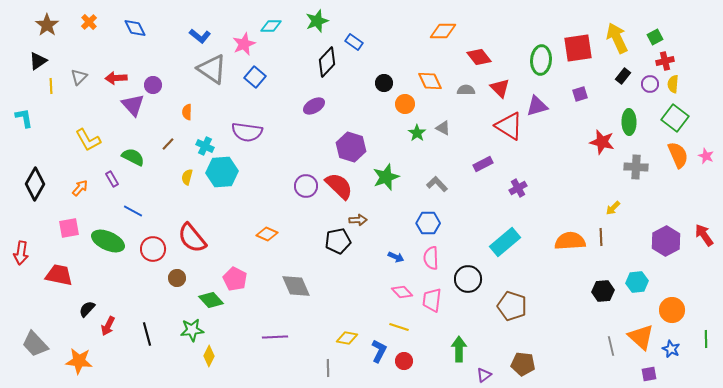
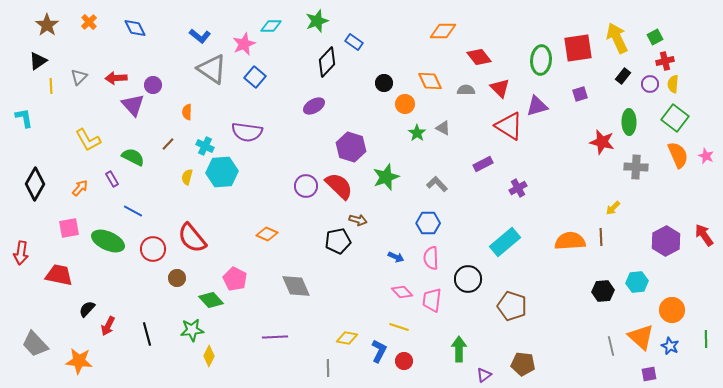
brown arrow at (358, 220): rotated 18 degrees clockwise
blue star at (671, 349): moved 1 px left, 3 px up
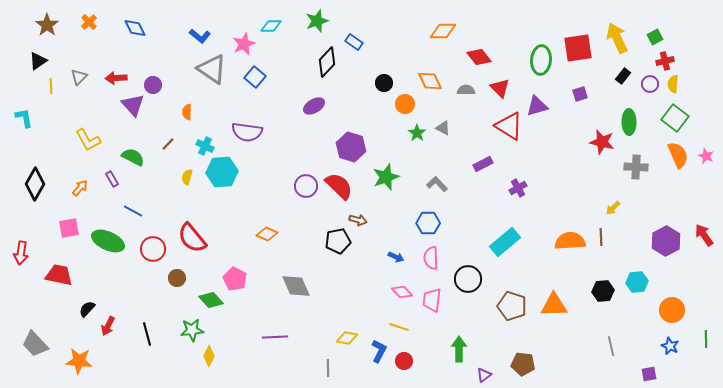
orange triangle at (641, 337): moved 87 px left, 32 px up; rotated 44 degrees counterclockwise
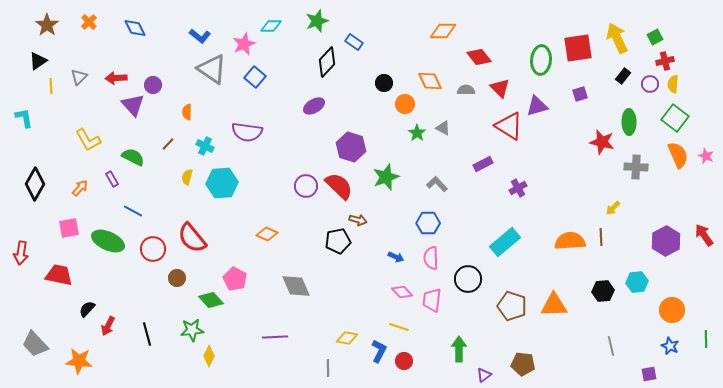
cyan hexagon at (222, 172): moved 11 px down
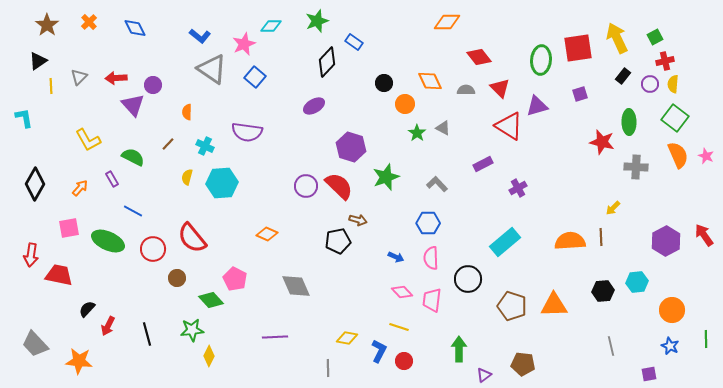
orange diamond at (443, 31): moved 4 px right, 9 px up
red arrow at (21, 253): moved 10 px right, 2 px down
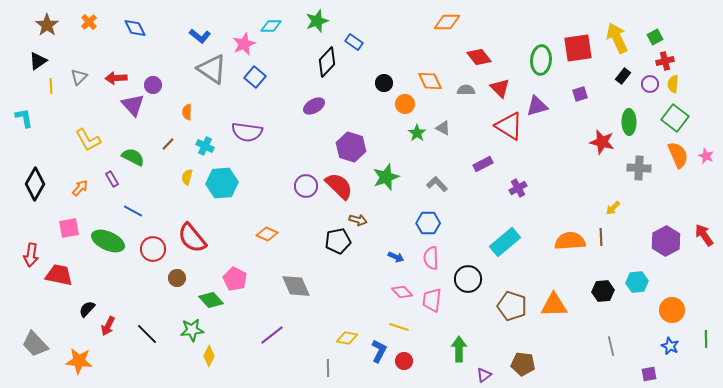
gray cross at (636, 167): moved 3 px right, 1 px down
black line at (147, 334): rotated 30 degrees counterclockwise
purple line at (275, 337): moved 3 px left, 2 px up; rotated 35 degrees counterclockwise
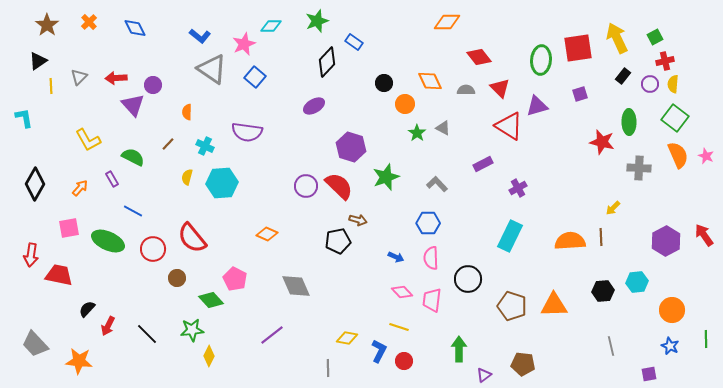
cyan rectangle at (505, 242): moved 5 px right, 6 px up; rotated 24 degrees counterclockwise
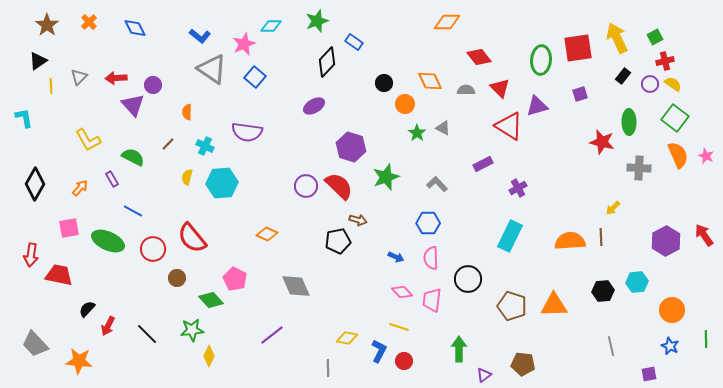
yellow semicircle at (673, 84): rotated 120 degrees clockwise
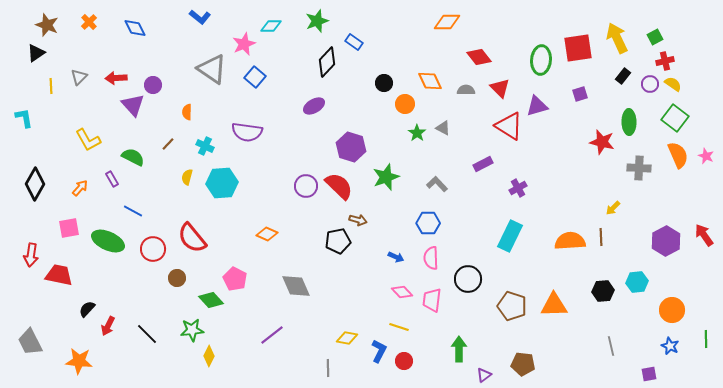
brown star at (47, 25): rotated 15 degrees counterclockwise
blue L-shape at (200, 36): moved 19 px up
black triangle at (38, 61): moved 2 px left, 8 px up
gray trapezoid at (35, 344): moved 5 px left, 2 px up; rotated 16 degrees clockwise
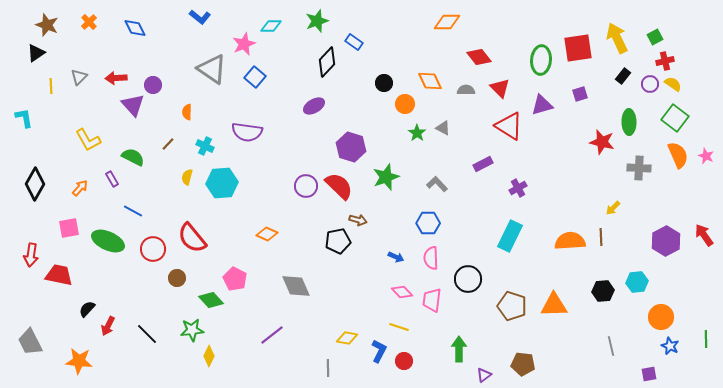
purple triangle at (537, 106): moved 5 px right, 1 px up
orange circle at (672, 310): moved 11 px left, 7 px down
